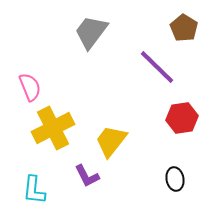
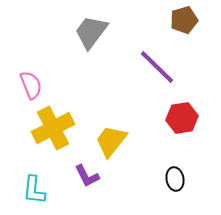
brown pentagon: moved 8 px up; rotated 24 degrees clockwise
pink semicircle: moved 1 px right, 2 px up
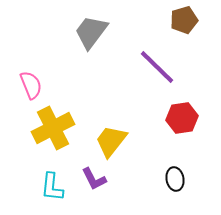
purple L-shape: moved 7 px right, 3 px down
cyan L-shape: moved 18 px right, 3 px up
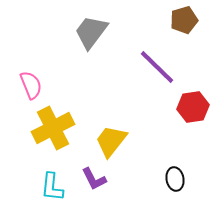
red hexagon: moved 11 px right, 11 px up
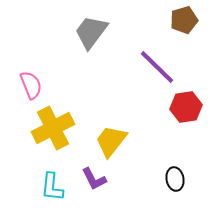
red hexagon: moved 7 px left
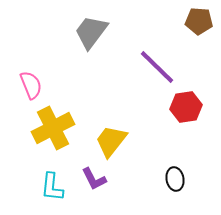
brown pentagon: moved 15 px right, 1 px down; rotated 20 degrees clockwise
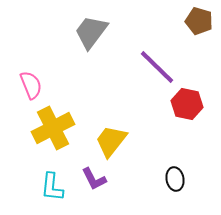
brown pentagon: rotated 12 degrees clockwise
red hexagon: moved 1 px right, 3 px up; rotated 20 degrees clockwise
